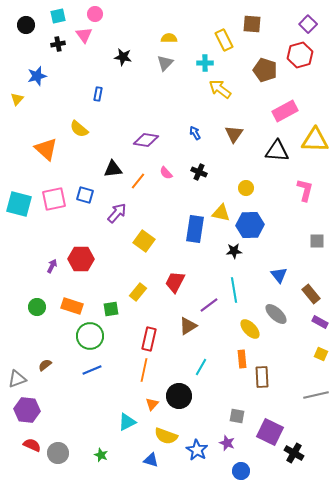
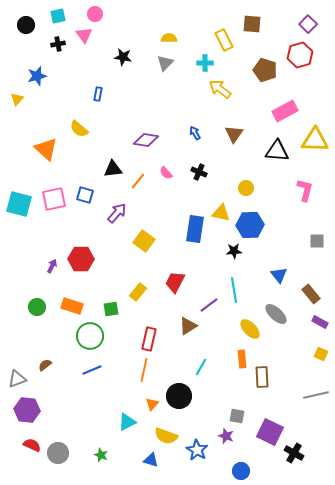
purple star at (227, 443): moved 1 px left, 7 px up
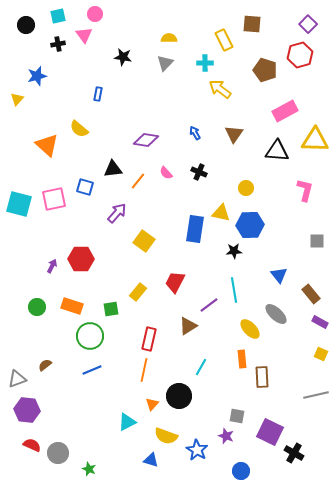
orange triangle at (46, 149): moved 1 px right, 4 px up
blue square at (85, 195): moved 8 px up
green star at (101, 455): moved 12 px left, 14 px down
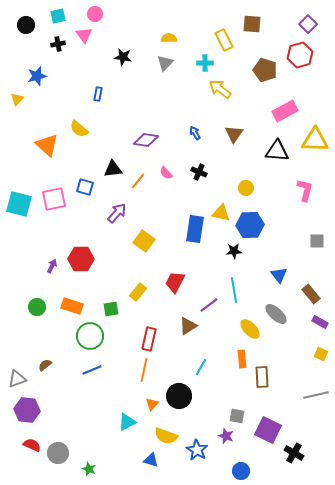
purple square at (270, 432): moved 2 px left, 2 px up
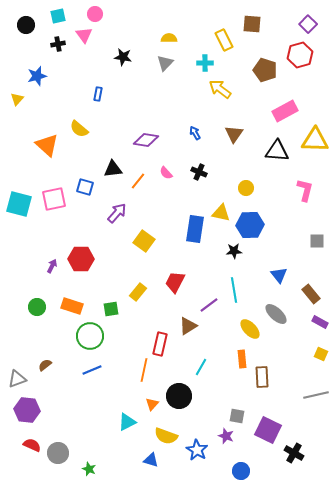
red rectangle at (149, 339): moved 11 px right, 5 px down
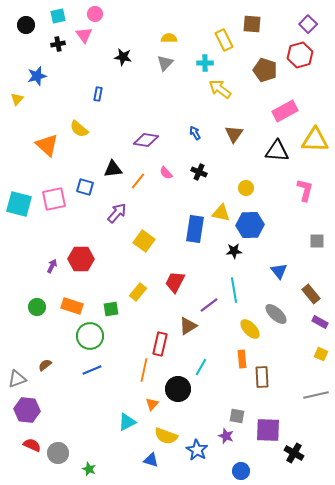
blue triangle at (279, 275): moved 4 px up
black circle at (179, 396): moved 1 px left, 7 px up
purple square at (268, 430): rotated 24 degrees counterclockwise
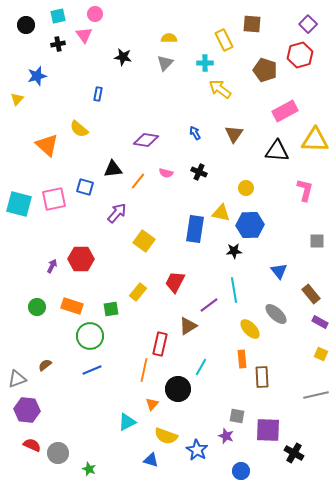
pink semicircle at (166, 173): rotated 32 degrees counterclockwise
